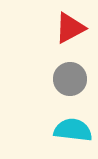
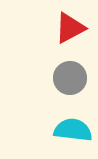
gray circle: moved 1 px up
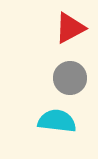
cyan semicircle: moved 16 px left, 9 px up
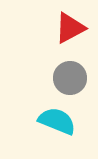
cyan semicircle: rotated 15 degrees clockwise
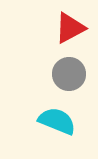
gray circle: moved 1 px left, 4 px up
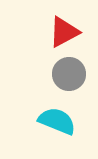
red triangle: moved 6 px left, 4 px down
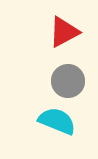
gray circle: moved 1 px left, 7 px down
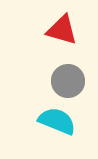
red triangle: moved 2 px left, 2 px up; rotated 44 degrees clockwise
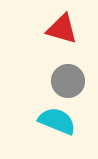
red triangle: moved 1 px up
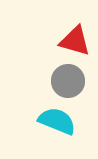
red triangle: moved 13 px right, 12 px down
